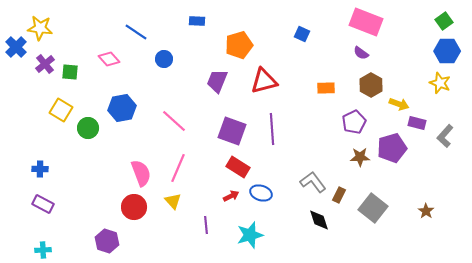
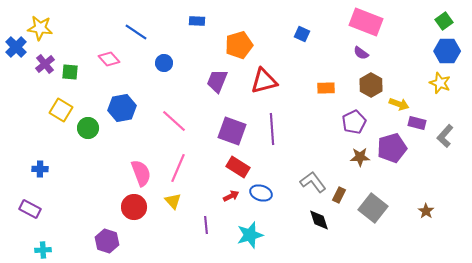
blue circle at (164, 59): moved 4 px down
purple rectangle at (43, 204): moved 13 px left, 5 px down
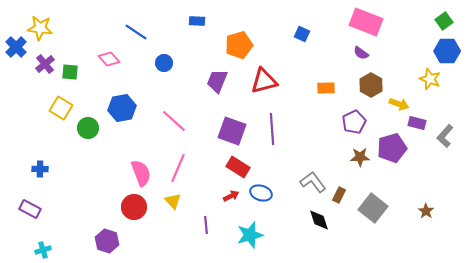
yellow star at (440, 83): moved 10 px left, 4 px up
yellow square at (61, 110): moved 2 px up
cyan cross at (43, 250): rotated 14 degrees counterclockwise
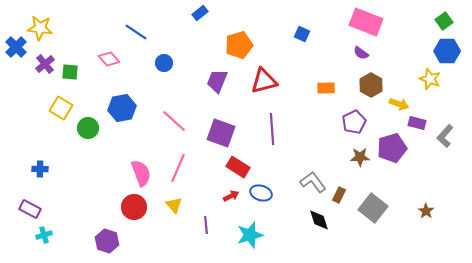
blue rectangle at (197, 21): moved 3 px right, 8 px up; rotated 42 degrees counterclockwise
purple square at (232, 131): moved 11 px left, 2 px down
yellow triangle at (173, 201): moved 1 px right, 4 px down
cyan cross at (43, 250): moved 1 px right, 15 px up
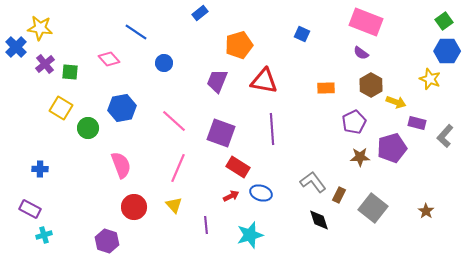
red triangle at (264, 81): rotated 24 degrees clockwise
yellow arrow at (399, 104): moved 3 px left, 2 px up
pink semicircle at (141, 173): moved 20 px left, 8 px up
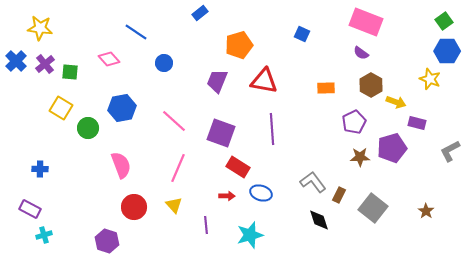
blue cross at (16, 47): moved 14 px down
gray L-shape at (445, 136): moved 5 px right, 15 px down; rotated 20 degrees clockwise
red arrow at (231, 196): moved 4 px left; rotated 28 degrees clockwise
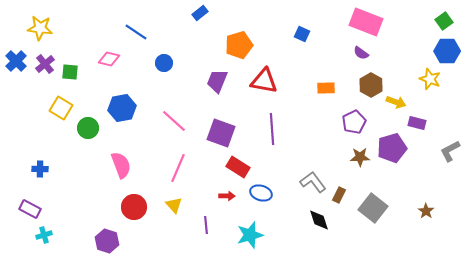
pink diamond at (109, 59): rotated 35 degrees counterclockwise
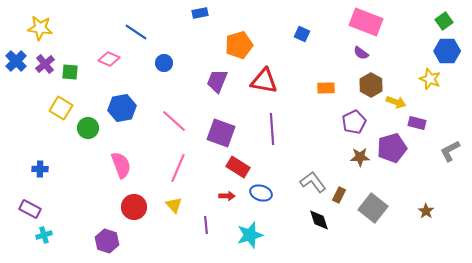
blue rectangle at (200, 13): rotated 28 degrees clockwise
pink diamond at (109, 59): rotated 10 degrees clockwise
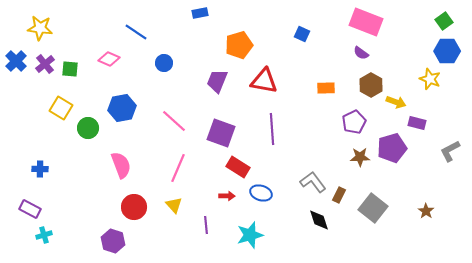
green square at (70, 72): moved 3 px up
purple hexagon at (107, 241): moved 6 px right
